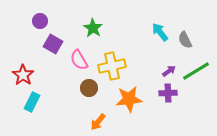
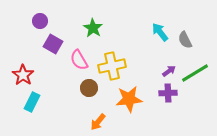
green line: moved 1 px left, 2 px down
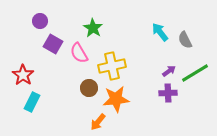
pink semicircle: moved 7 px up
orange star: moved 13 px left
